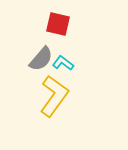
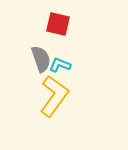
gray semicircle: rotated 60 degrees counterclockwise
cyan L-shape: moved 3 px left, 2 px down; rotated 15 degrees counterclockwise
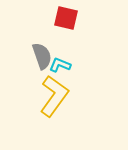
red square: moved 8 px right, 6 px up
gray semicircle: moved 1 px right, 3 px up
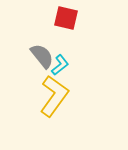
gray semicircle: rotated 20 degrees counterclockwise
cyan L-shape: rotated 120 degrees clockwise
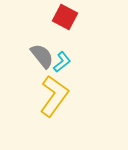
red square: moved 1 px left, 1 px up; rotated 15 degrees clockwise
cyan L-shape: moved 2 px right, 3 px up
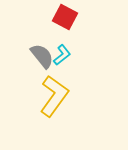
cyan L-shape: moved 7 px up
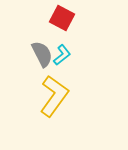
red square: moved 3 px left, 1 px down
gray semicircle: moved 2 px up; rotated 12 degrees clockwise
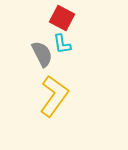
cyan L-shape: moved 11 px up; rotated 120 degrees clockwise
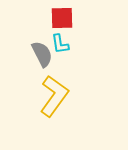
red square: rotated 30 degrees counterclockwise
cyan L-shape: moved 2 px left
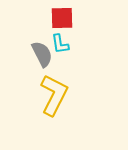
yellow L-shape: moved 1 px up; rotated 9 degrees counterclockwise
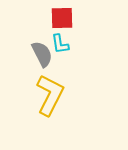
yellow L-shape: moved 4 px left
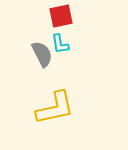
red square: moved 1 px left, 2 px up; rotated 10 degrees counterclockwise
yellow L-shape: moved 5 px right, 13 px down; rotated 51 degrees clockwise
